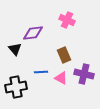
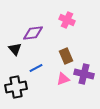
brown rectangle: moved 2 px right, 1 px down
blue line: moved 5 px left, 4 px up; rotated 24 degrees counterclockwise
pink triangle: moved 2 px right, 1 px down; rotated 48 degrees counterclockwise
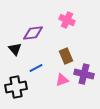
pink triangle: moved 1 px left, 1 px down
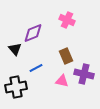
purple diamond: rotated 15 degrees counterclockwise
pink triangle: moved 1 px down; rotated 32 degrees clockwise
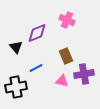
purple diamond: moved 4 px right
black triangle: moved 1 px right, 2 px up
purple cross: rotated 24 degrees counterclockwise
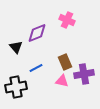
brown rectangle: moved 1 px left, 6 px down
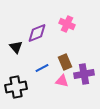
pink cross: moved 4 px down
blue line: moved 6 px right
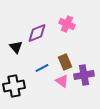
purple cross: moved 1 px down
pink triangle: rotated 24 degrees clockwise
black cross: moved 2 px left, 1 px up
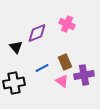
black cross: moved 3 px up
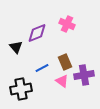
black cross: moved 7 px right, 6 px down
